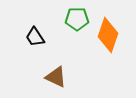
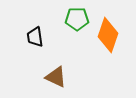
black trapezoid: rotated 25 degrees clockwise
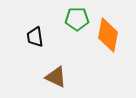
orange diamond: rotated 8 degrees counterclockwise
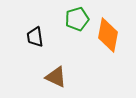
green pentagon: rotated 15 degrees counterclockwise
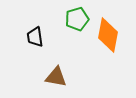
brown triangle: rotated 15 degrees counterclockwise
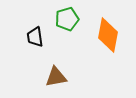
green pentagon: moved 10 px left
brown triangle: rotated 20 degrees counterclockwise
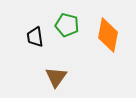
green pentagon: moved 6 px down; rotated 30 degrees clockwise
brown triangle: rotated 45 degrees counterclockwise
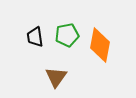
green pentagon: moved 10 px down; rotated 25 degrees counterclockwise
orange diamond: moved 8 px left, 10 px down
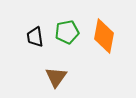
green pentagon: moved 3 px up
orange diamond: moved 4 px right, 9 px up
